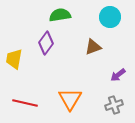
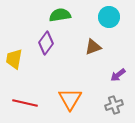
cyan circle: moved 1 px left
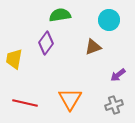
cyan circle: moved 3 px down
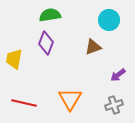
green semicircle: moved 10 px left
purple diamond: rotated 15 degrees counterclockwise
red line: moved 1 px left
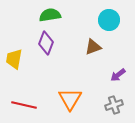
red line: moved 2 px down
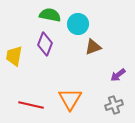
green semicircle: rotated 20 degrees clockwise
cyan circle: moved 31 px left, 4 px down
purple diamond: moved 1 px left, 1 px down
yellow trapezoid: moved 3 px up
red line: moved 7 px right
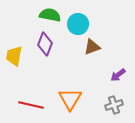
brown triangle: moved 1 px left
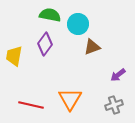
purple diamond: rotated 15 degrees clockwise
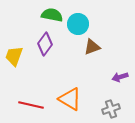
green semicircle: moved 2 px right
yellow trapezoid: rotated 10 degrees clockwise
purple arrow: moved 2 px right, 2 px down; rotated 21 degrees clockwise
orange triangle: rotated 30 degrees counterclockwise
gray cross: moved 3 px left, 4 px down
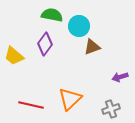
cyan circle: moved 1 px right, 2 px down
yellow trapezoid: rotated 70 degrees counterclockwise
orange triangle: rotated 45 degrees clockwise
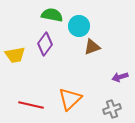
yellow trapezoid: moved 1 px right, 1 px up; rotated 50 degrees counterclockwise
gray cross: moved 1 px right
